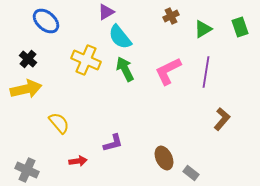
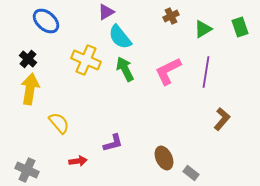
yellow arrow: moved 4 px right; rotated 68 degrees counterclockwise
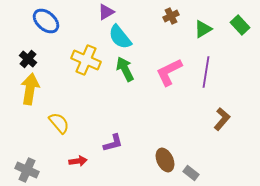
green rectangle: moved 2 px up; rotated 24 degrees counterclockwise
pink L-shape: moved 1 px right, 1 px down
brown ellipse: moved 1 px right, 2 px down
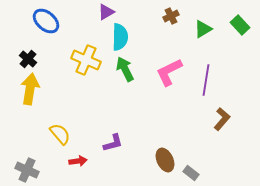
cyan semicircle: rotated 140 degrees counterclockwise
purple line: moved 8 px down
yellow semicircle: moved 1 px right, 11 px down
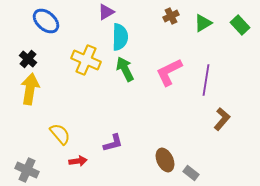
green triangle: moved 6 px up
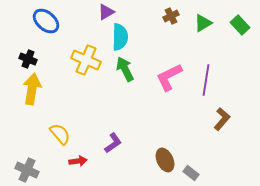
black cross: rotated 18 degrees counterclockwise
pink L-shape: moved 5 px down
yellow arrow: moved 2 px right
purple L-shape: rotated 20 degrees counterclockwise
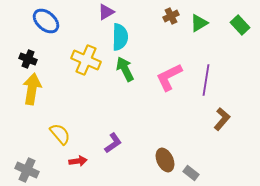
green triangle: moved 4 px left
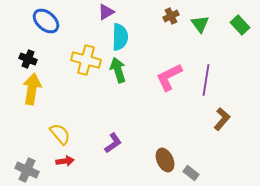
green triangle: moved 1 px right, 1 px down; rotated 36 degrees counterclockwise
yellow cross: rotated 8 degrees counterclockwise
green arrow: moved 7 px left, 1 px down; rotated 10 degrees clockwise
red arrow: moved 13 px left
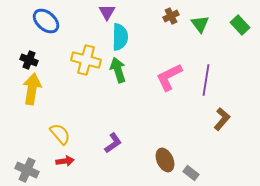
purple triangle: moved 1 px right; rotated 30 degrees counterclockwise
black cross: moved 1 px right, 1 px down
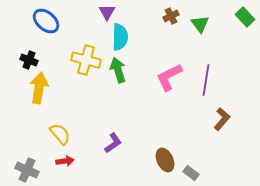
green rectangle: moved 5 px right, 8 px up
yellow arrow: moved 7 px right, 1 px up
